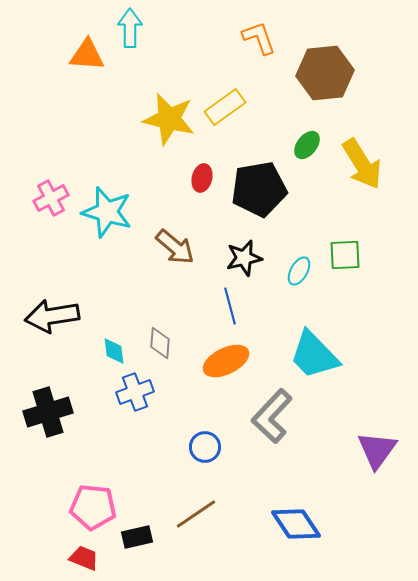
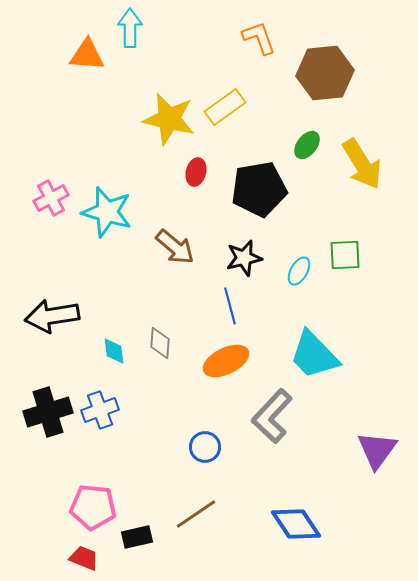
red ellipse: moved 6 px left, 6 px up
blue cross: moved 35 px left, 18 px down
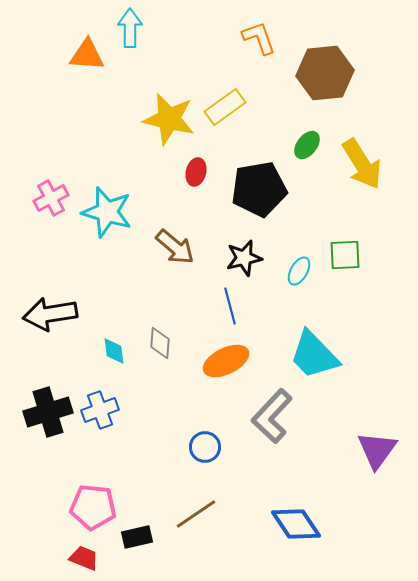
black arrow: moved 2 px left, 2 px up
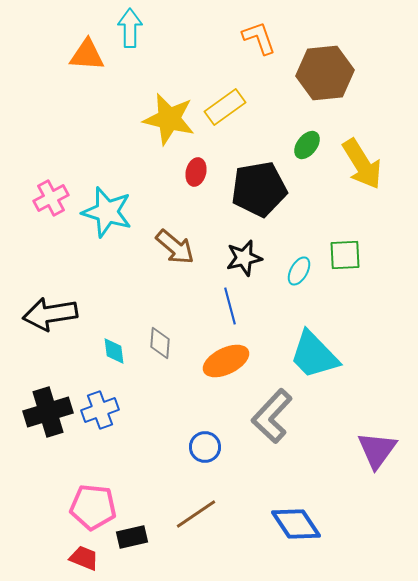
black rectangle: moved 5 px left
